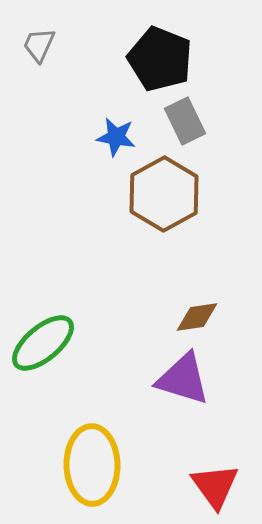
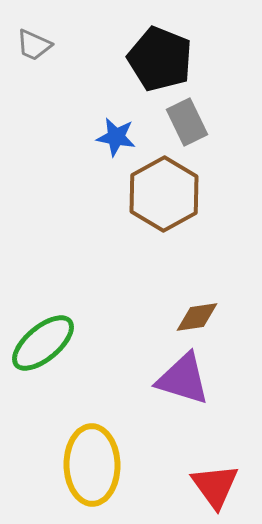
gray trapezoid: moved 5 px left; rotated 90 degrees counterclockwise
gray rectangle: moved 2 px right, 1 px down
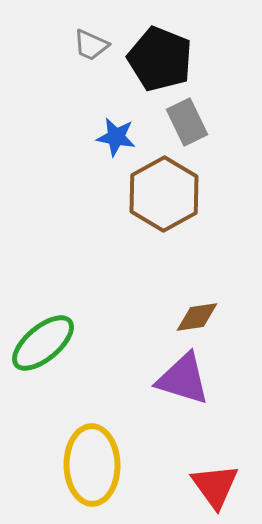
gray trapezoid: moved 57 px right
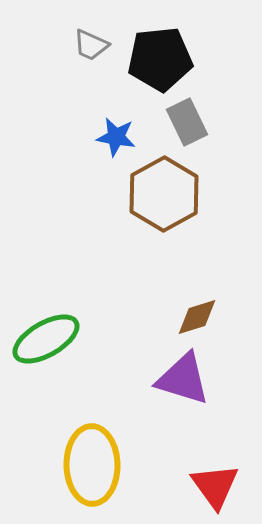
black pentagon: rotated 28 degrees counterclockwise
brown diamond: rotated 9 degrees counterclockwise
green ellipse: moved 3 px right, 4 px up; rotated 10 degrees clockwise
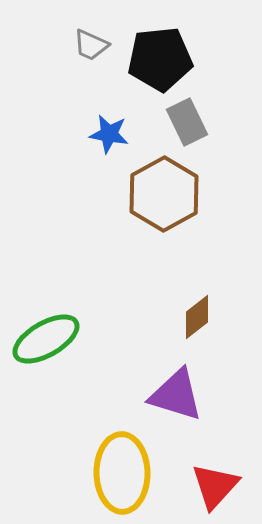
blue star: moved 7 px left, 3 px up
brown diamond: rotated 21 degrees counterclockwise
purple triangle: moved 7 px left, 16 px down
yellow ellipse: moved 30 px right, 8 px down
red triangle: rotated 18 degrees clockwise
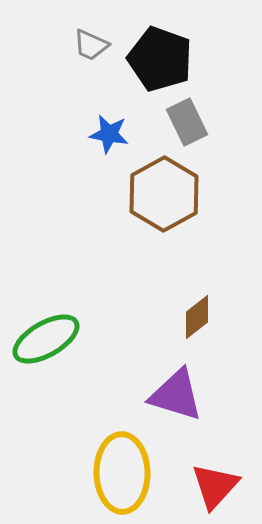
black pentagon: rotated 26 degrees clockwise
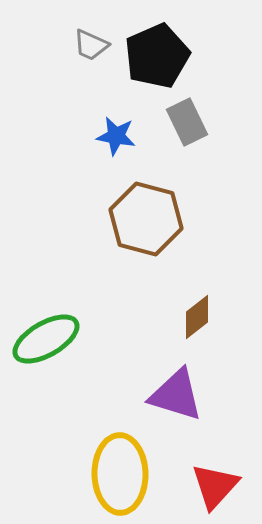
black pentagon: moved 3 px left, 3 px up; rotated 28 degrees clockwise
blue star: moved 7 px right, 2 px down
brown hexagon: moved 18 px left, 25 px down; rotated 16 degrees counterclockwise
yellow ellipse: moved 2 px left, 1 px down
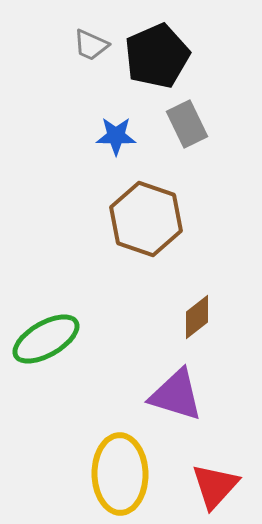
gray rectangle: moved 2 px down
blue star: rotated 9 degrees counterclockwise
brown hexagon: rotated 4 degrees clockwise
